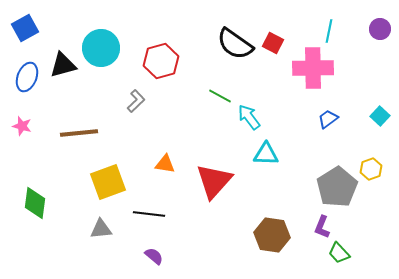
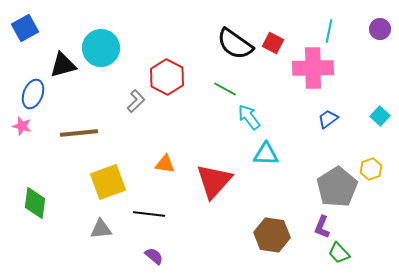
red hexagon: moved 6 px right, 16 px down; rotated 16 degrees counterclockwise
blue ellipse: moved 6 px right, 17 px down
green line: moved 5 px right, 7 px up
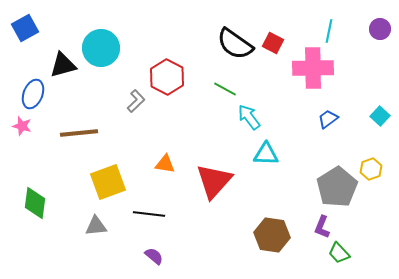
gray triangle: moved 5 px left, 3 px up
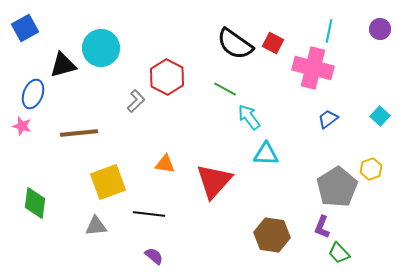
pink cross: rotated 15 degrees clockwise
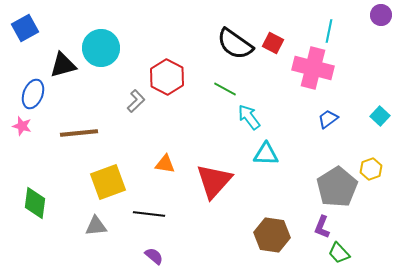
purple circle: moved 1 px right, 14 px up
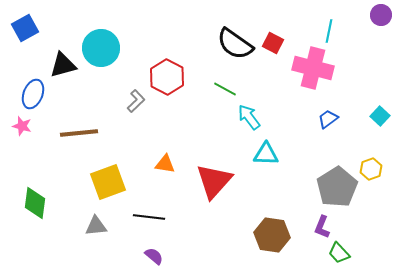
black line: moved 3 px down
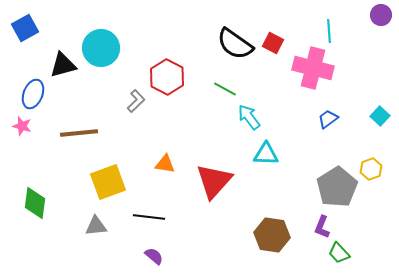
cyan line: rotated 15 degrees counterclockwise
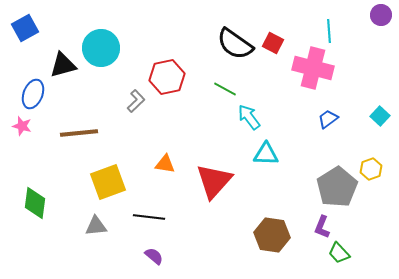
red hexagon: rotated 20 degrees clockwise
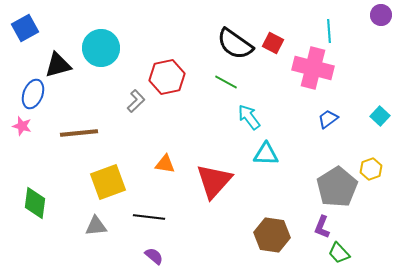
black triangle: moved 5 px left
green line: moved 1 px right, 7 px up
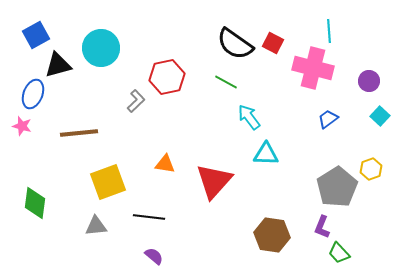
purple circle: moved 12 px left, 66 px down
blue square: moved 11 px right, 7 px down
